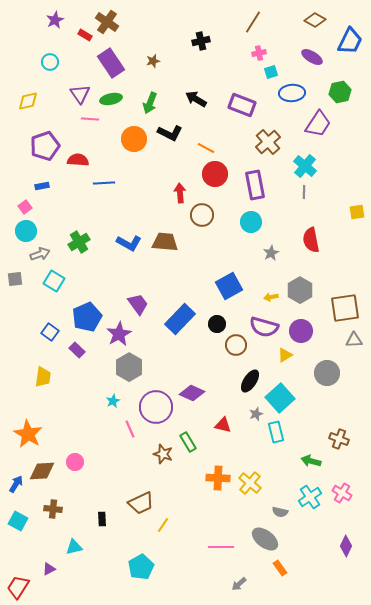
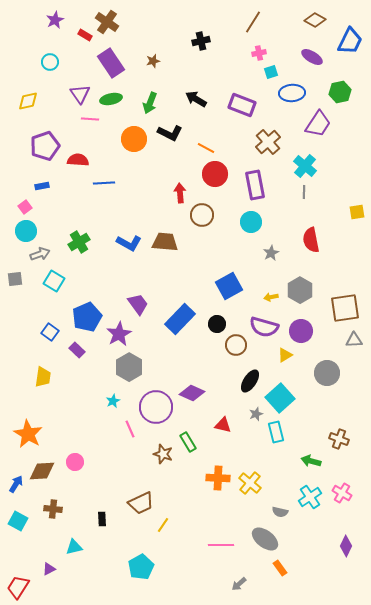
pink line at (221, 547): moved 2 px up
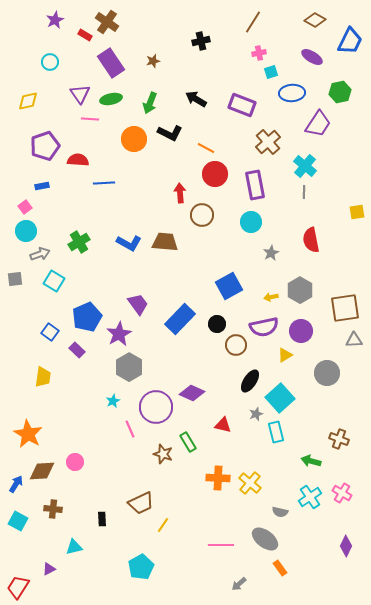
purple semicircle at (264, 327): rotated 28 degrees counterclockwise
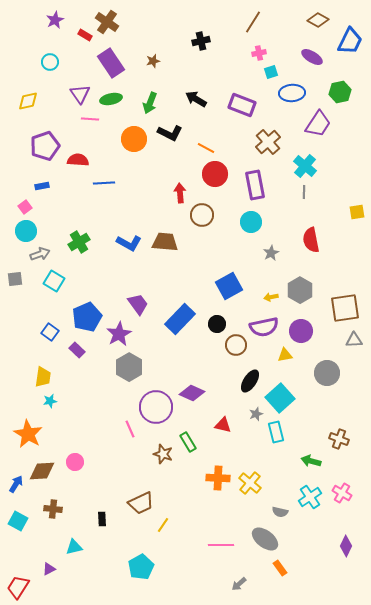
brown diamond at (315, 20): moved 3 px right
yellow triangle at (285, 355): rotated 21 degrees clockwise
cyan star at (113, 401): moved 63 px left; rotated 16 degrees clockwise
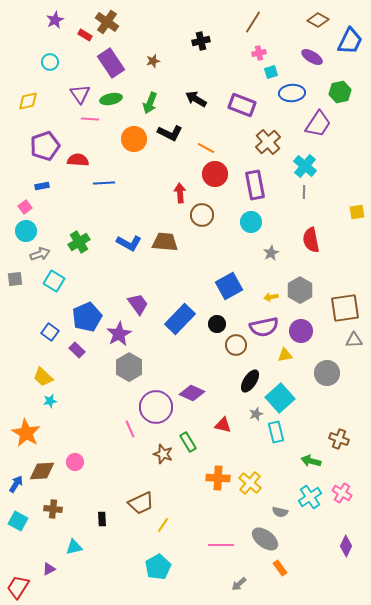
yellow trapezoid at (43, 377): rotated 125 degrees clockwise
orange star at (28, 434): moved 2 px left, 1 px up
cyan pentagon at (141, 567): moved 17 px right
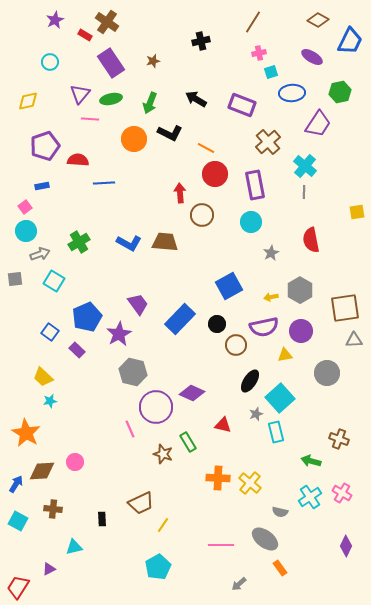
purple triangle at (80, 94): rotated 15 degrees clockwise
gray hexagon at (129, 367): moved 4 px right, 5 px down; rotated 16 degrees counterclockwise
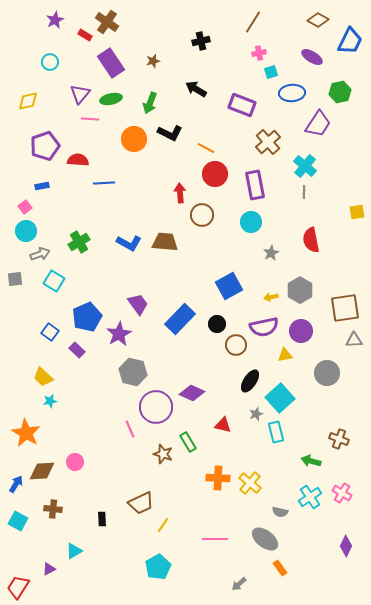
black arrow at (196, 99): moved 10 px up
pink line at (221, 545): moved 6 px left, 6 px up
cyan triangle at (74, 547): moved 4 px down; rotated 18 degrees counterclockwise
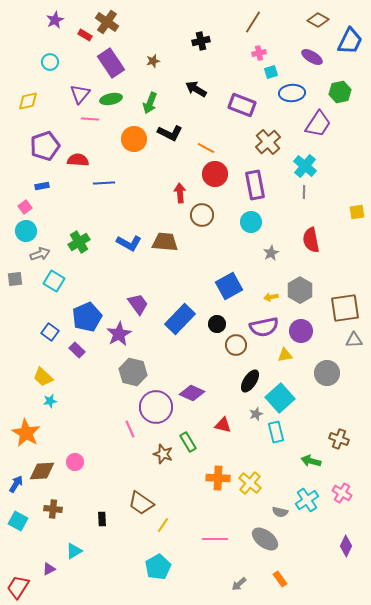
cyan cross at (310, 497): moved 3 px left, 3 px down
brown trapezoid at (141, 503): rotated 60 degrees clockwise
orange rectangle at (280, 568): moved 11 px down
